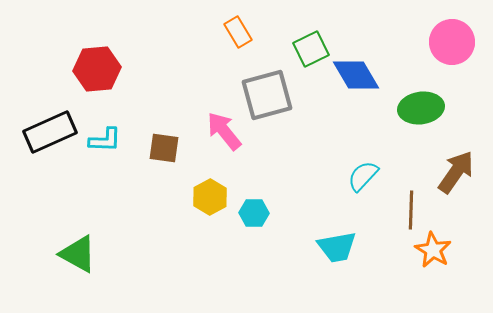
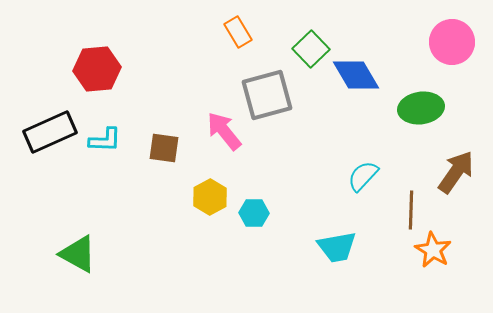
green square: rotated 18 degrees counterclockwise
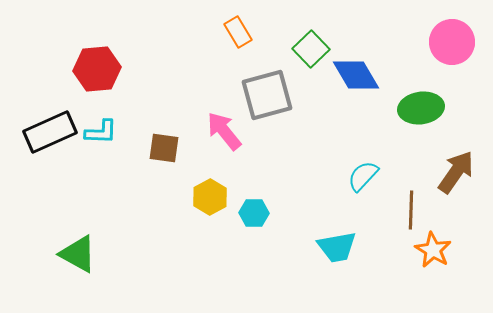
cyan L-shape: moved 4 px left, 8 px up
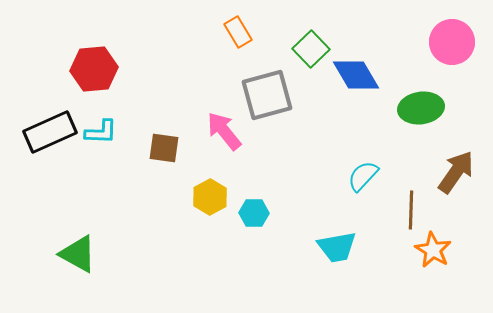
red hexagon: moved 3 px left
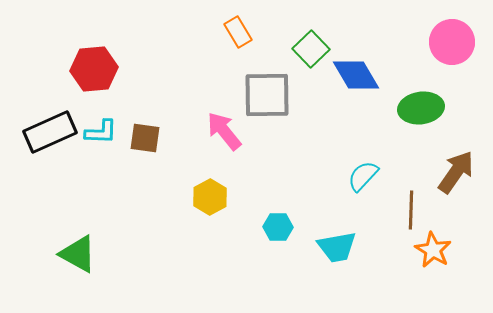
gray square: rotated 14 degrees clockwise
brown square: moved 19 px left, 10 px up
cyan hexagon: moved 24 px right, 14 px down
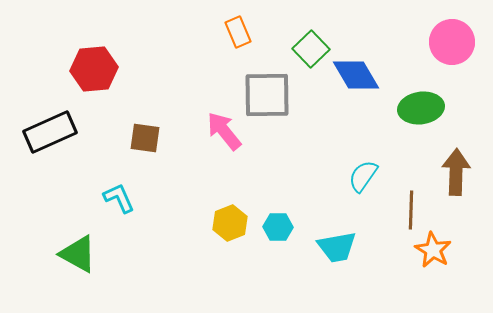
orange rectangle: rotated 8 degrees clockwise
cyan L-shape: moved 18 px right, 66 px down; rotated 116 degrees counterclockwise
brown arrow: rotated 33 degrees counterclockwise
cyan semicircle: rotated 8 degrees counterclockwise
yellow hexagon: moved 20 px right, 26 px down; rotated 8 degrees clockwise
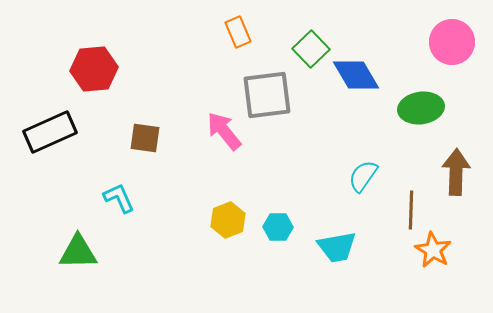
gray square: rotated 6 degrees counterclockwise
yellow hexagon: moved 2 px left, 3 px up
green triangle: moved 2 px up; rotated 30 degrees counterclockwise
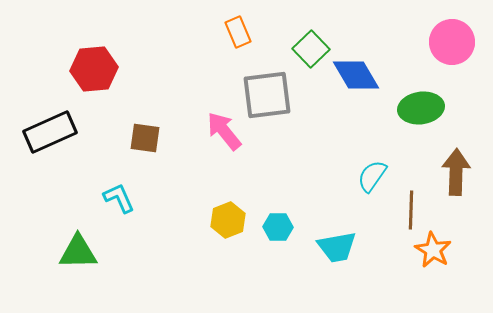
cyan semicircle: moved 9 px right
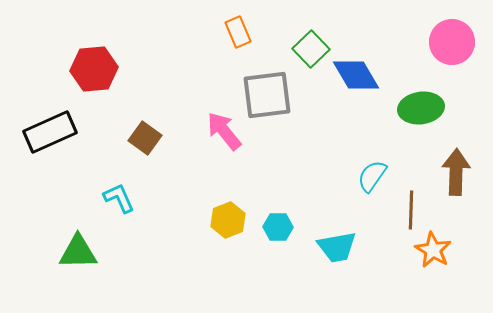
brown square: rotated 28 degrees clockwise
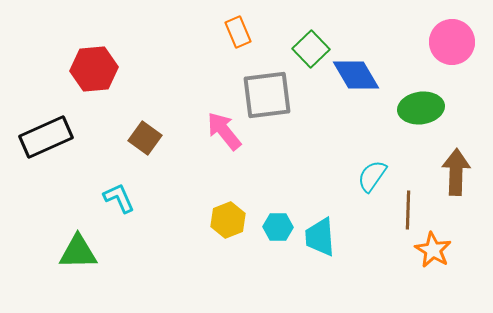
black rectangle: moved 4 px left, 5 px down
brown line: moved 3 px left
cyan trapezoid: moved 17 px left, 10 px up; rotated 96 degrees clockwise
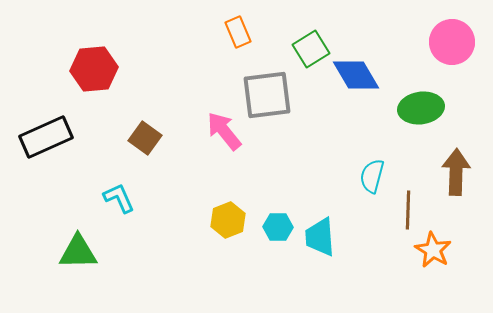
green square: rotated 12 degrees clockwise
cyan semicircle: rotated 20 degrees counterclockwise
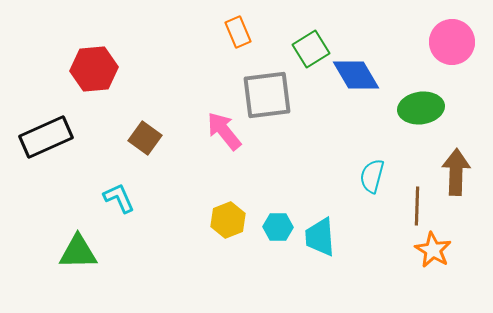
brown line: moved 9 px right, 4 px up
